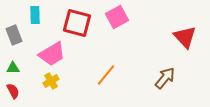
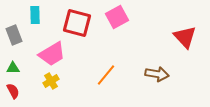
brown arrow: moved 8 px left, 4 px up; rotated 60 degrees clockwise
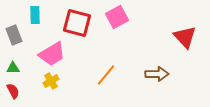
brown arrow: rotated 10 degrees counterclockwise
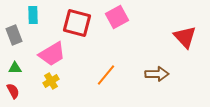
cyan rectangle: moved 2 px left
green triangle: moved 2 px right
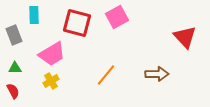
cyan rectangle: moved 1 px right
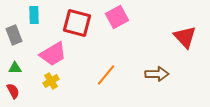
pink trapezoid: moved 1 px right
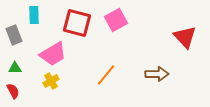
pink square: moved 1 px left, 3 px down
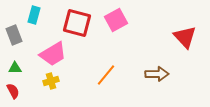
cyan rectangle: rotated 18 degrees clockwise
yellow cross: rotated 14 degrees clockwise
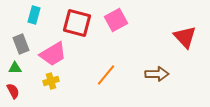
gray rectangle: moved 7 px right, 9 px down
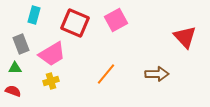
red square: moved 2 px left; rotated 8 degrees clockwise
pink trapezoid: moved 1 px left
orange line: moved 1 px up
red semicircle: rotated 42 degrees counterclockwise
